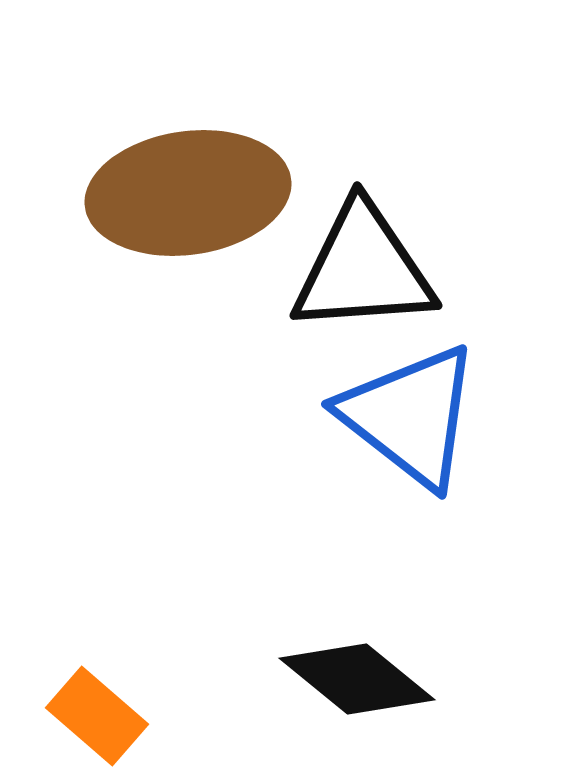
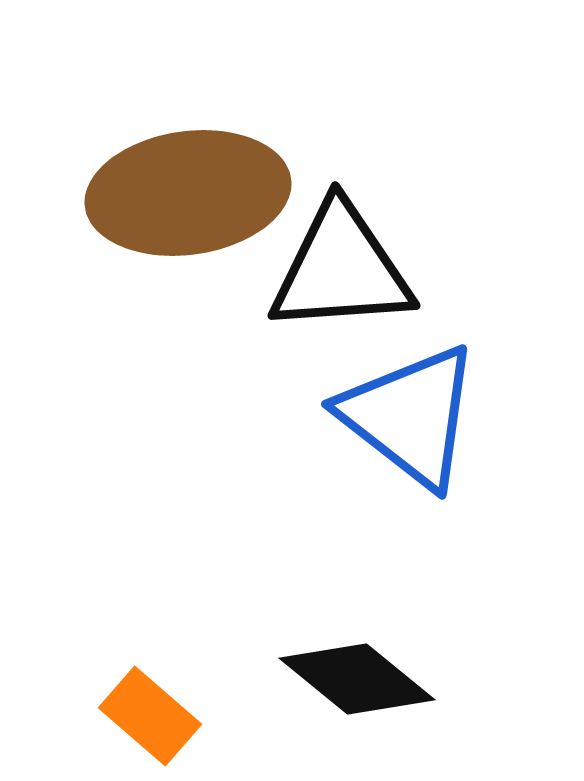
black triangle: moved 22 px left
orange rectangle: moved 53 px right
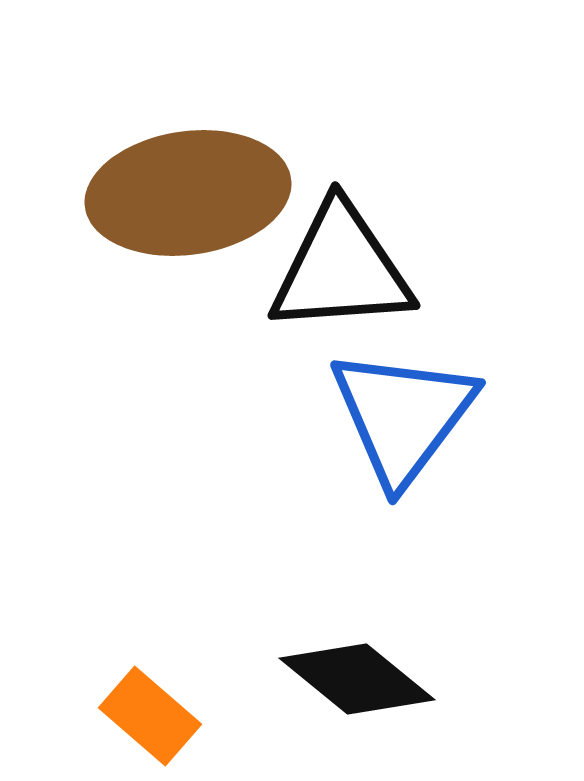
blue triangle: moved 7 px left; rotated 29 degrees clockwise
